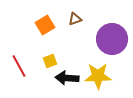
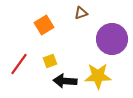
brown triangle: moved 6 px right, 6 px up
orange square: moved 1 px left
red line: moved 2 px up; rotated 65 degrees clockwise
black arrow: moved 2 px left, 3 px down
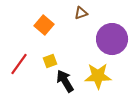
orange square: rotated 18 degrees counterclockwise
black arrow: rotated 55 degrees clockwise
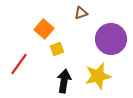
orange square: moved 4 px down
purple circle: moved 1 px left
yellow square: moved 7 px right, 12 px up
yellow star: rotated 12 degrees counterclockwise
black arrow: moved 1 px left; rotated 40 degrees clockwise
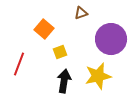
yellow square: moved 3 px right, 3 px down
red line: rotated 15 degrees counterclockwise
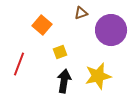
orange square: moved 2 px left, 4 px up
purple circle: moved 9 px up
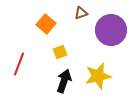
orange square: moved 4 px right, 1 px up
black arrow: rotated 10 degrees clockwise
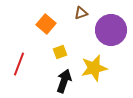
yellow star: moved 4 px left, 8 px up
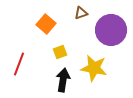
yellow star: rotated 24 degrees clockwise
black arrow: moved 1 px left, 1 px up; rotated 10 degrees counterclockwise
